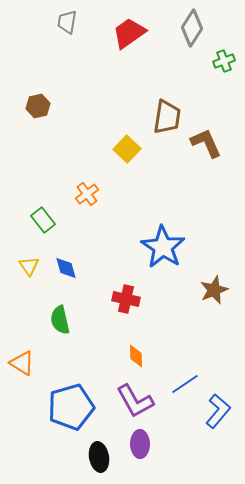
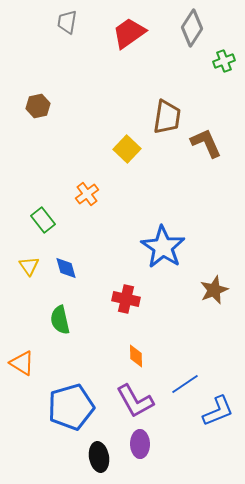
blue L-shape: rotated 28 degrees clockwise
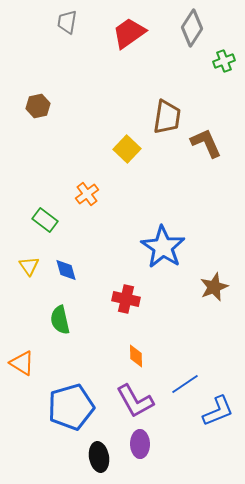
green rectangle: moved 2 px right; rotated 15 degrees counterclockwise
blue diamond: moved 2 px down
brown star: moved 3 px up
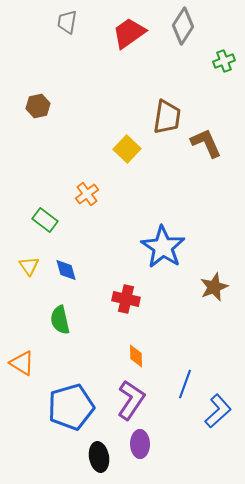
gray diamond: moved 9 px left, 2 px up
blue line: rotated 36 degrees counterclockwise
purple L-shape: moved 4 px left, 1 px up; rotated 117 degrees counterclockwise
blue L-shape: rotated 20 degrees counterclockwise
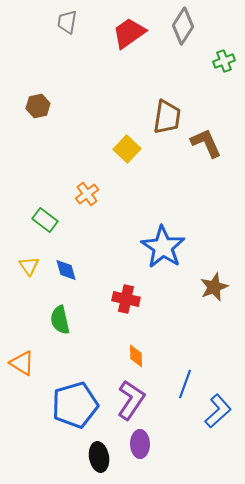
blue pentagon: moved 4 px right, 2 px up
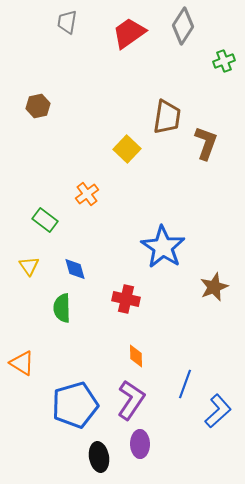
brown L-shape: rotated 44 degrees clockwise
blue diamond: moved 9 px right, 1 px up
green semicircle: moved 2 px right, 12 px up; rotated 12 degrees clockwise
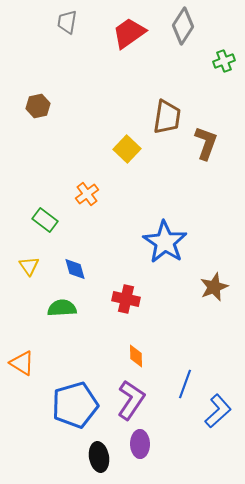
blue star: moved 2 px right, 5 px up
green semicircle: rotated 88 degrees clockwise
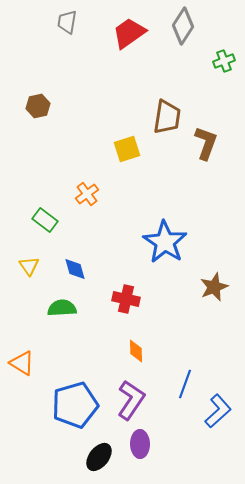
yellow square: rotated 28 degrees clockwise
orange diamond: moved 5 px up
black ellipse: rotated 48 degrees clockwise
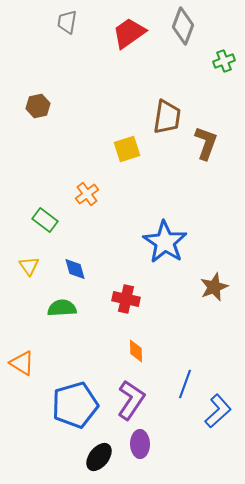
gray diamond: rotated 12 degrees counterclockwise
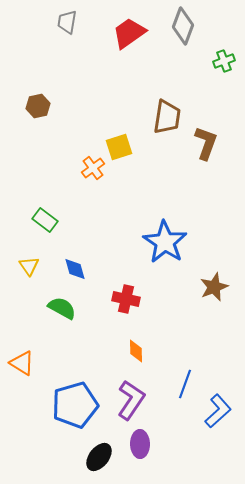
yellow square: moved 8 px left, 2 px up
orange cross: moved 6 px right, 26 px up
green semicircle: rotated 32 degrees clockwise
